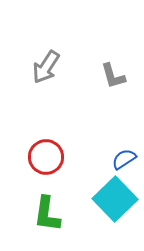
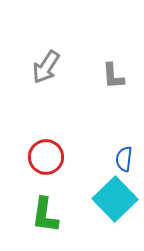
gray L-shape: rotated 12 degrees clockwise
blue semicircle: rotated 50 degrees counterclockwise
green L-shape: moved 2 px left, 1 px down
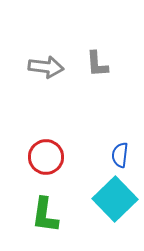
gray arrow: rotated 116 degrees counterclockwise
gray L-shape: moved 16 px left, 12 px up
blue semicircle: moved 4 px left, 4 px up
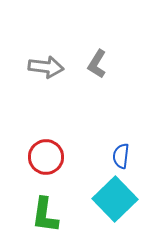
gray L-shape: rotated 36 degrees clockwise
blue semicircle: moved 1 px right, 1 px down
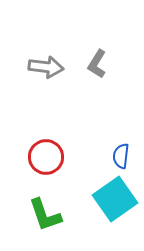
cyan square: rotated 9 degrees clockwise
green L-shape: rotated 27 degrees counterclockwise
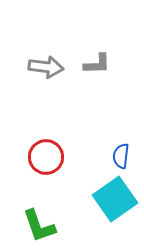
gray L-shape: rotated 124 degrees counterclockwise
green L-shape: moved 6 px left, 11 px down
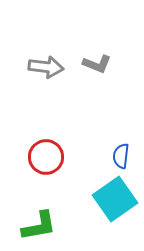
gray L-shape: rotated 24 degrees clockwise
green L-shape: rotated 81 degrees counterclockwise
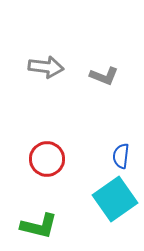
gray L-shape: moved 7 px right, 12 px down
red circle: moved 1 px right, 2 px down
green L-shape: rotated 24 degrees clockwise
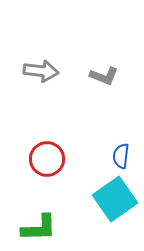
gray arrow: moved 5 px left, 4 px down
green L-shape: moved 2 px down; rotated 15 degrees counterclockwise
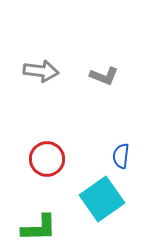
cyan square: moved 13 px left
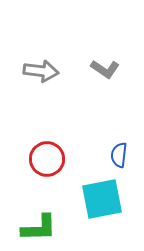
gray L-shape: moved 1 px right, 7 px up; rotated 12 degrees clockwise
blue semicircle: moved 2 px left, 1 px up
cyan square: rotated 24 degrees clockwise
